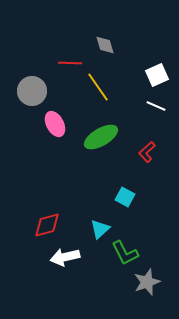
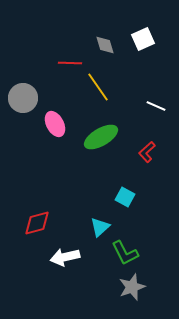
white square: moved 14 px left, 36 px up
gray circle: moved 9 px left, 7 px down
red diamond: moved 10 px left, 2 px up
cyan triangle: moved 2 px up
gray star: moved 15 px left, 5 px down
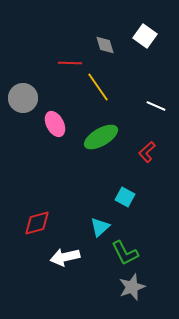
white square: moved 2 px right, 3 px up; rotated 30 degrees counterclockwise
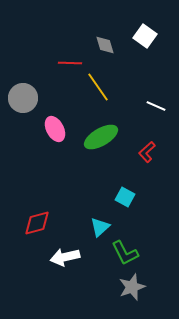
pink ellipse: moved 5 px down
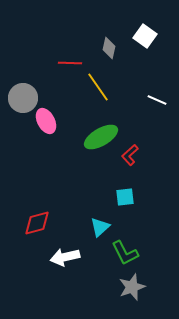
gray diamond: moved 4 px right, 3 px down; rotated 30 degrees clockwise
white line: moved 1 px right, 6 px up
pink ellipse: moved 9 px left, 8 px up
red L-shape: moved 17 px left, 3 px down
cyan square: rotated 36 degrees counterclockwise
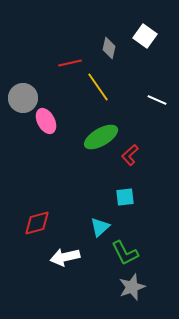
red line: rotated 15 degrees counterclockwise
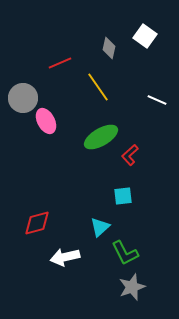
red line: moved 10 px left; rotated 10 degrees counterclockwise
cyan square: moved 2 px left, 1 px up
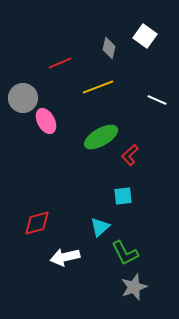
yellow line: rotated 76 degrees counterclockwise
gray star: moved 2 px right
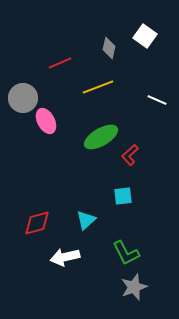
cyan triangle: moved 14 px left, 7 px up
green L-shape: moved 1 px right
